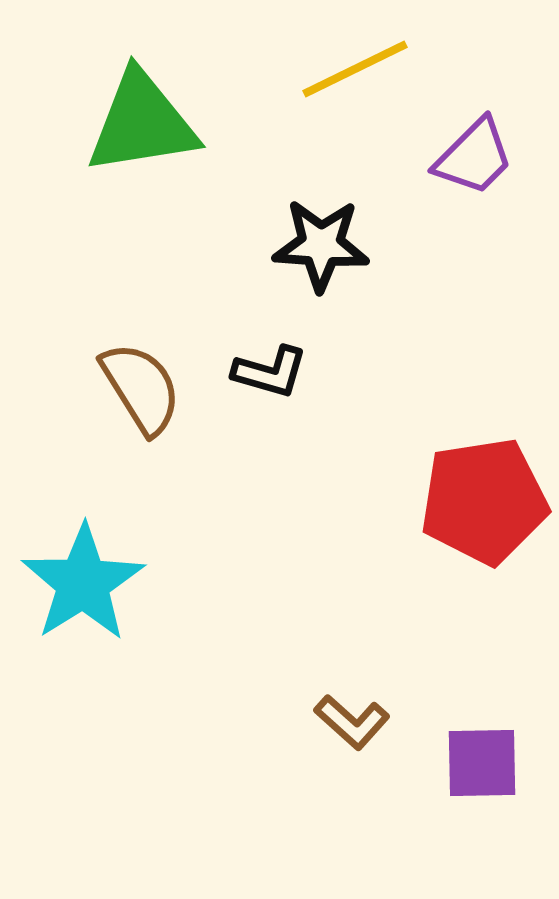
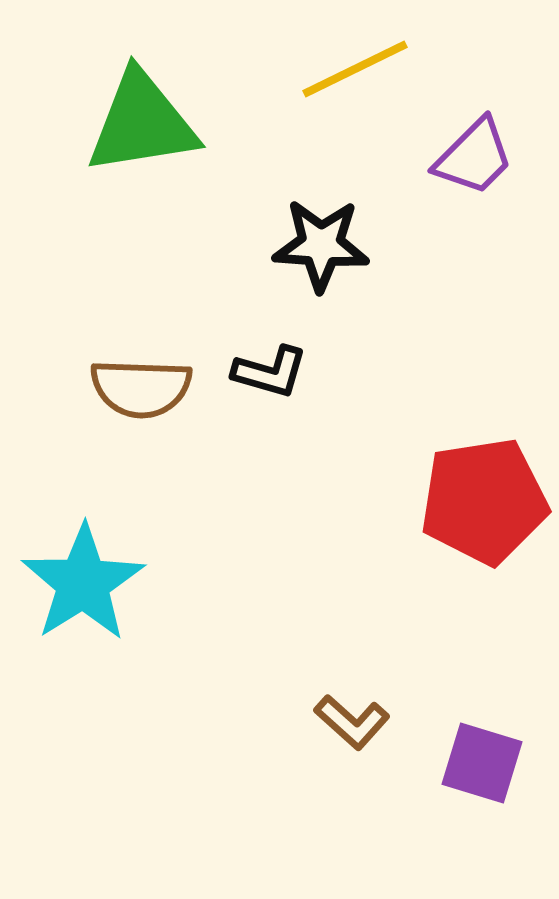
brown semicircle: rotated 124 degrees clockwise
purple square: rotated 18 degrees clockwise
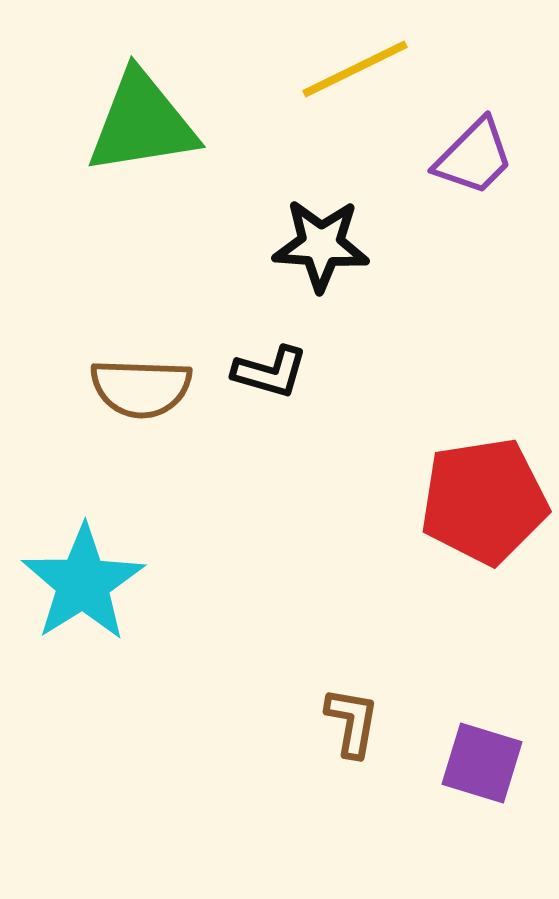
brown L-shape: rotated 122 degrees counterclockwise
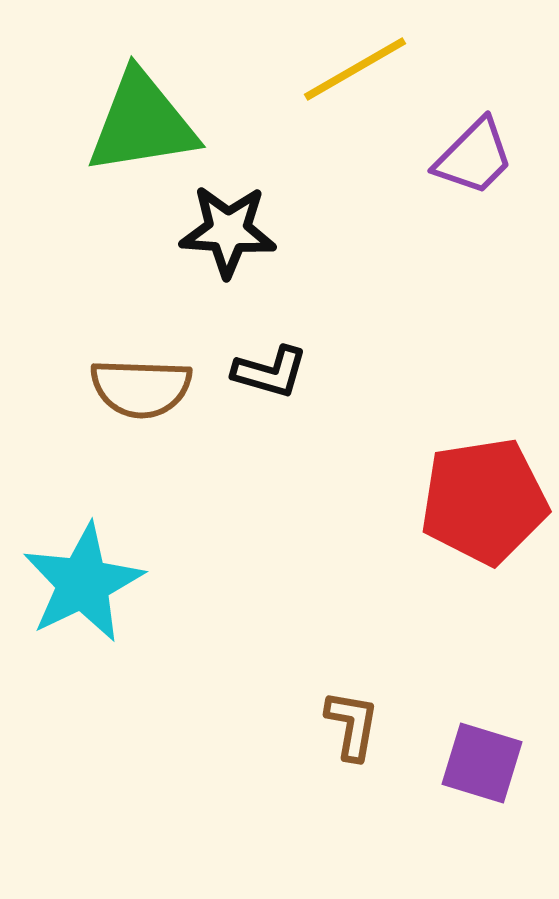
yellow line: rotated 4 degrees counterclockwise
black star: moved 93 px left, 14 px up
cyan star: rotated 6 degrees clockwise
brown L-shape: moved 3 px down
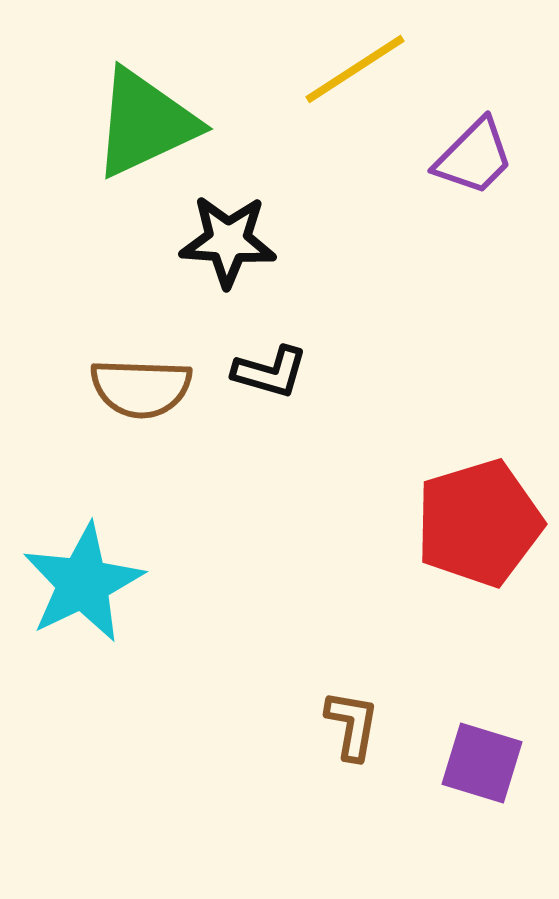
yellow line: rotated 3 degrees counterclockwise
green triangle: moved 3 px right; rotated 16 degrees counterclockwise
black star: moved 10 px down
red pentagon: moved 5 px left, 22 px down; rotated 8 degrees counterclockwise
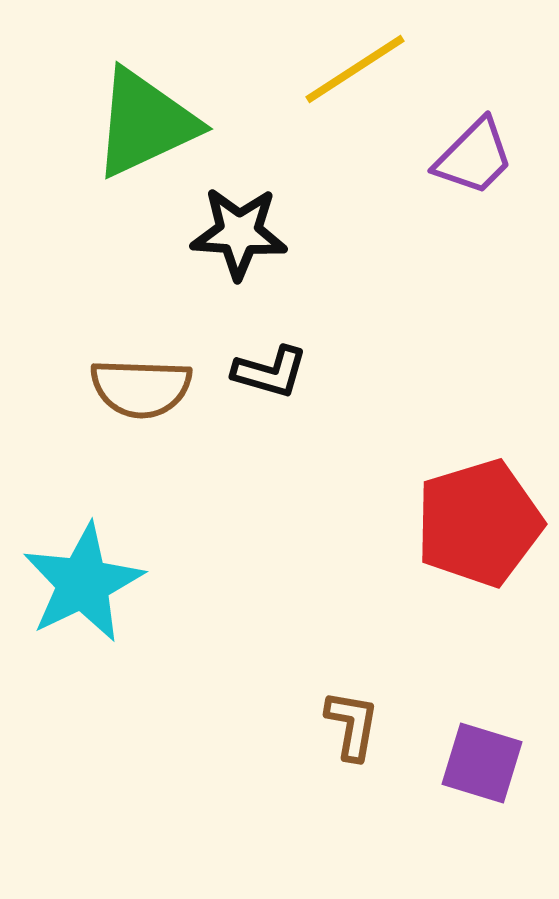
black star: moved 11 px right, 8 px up
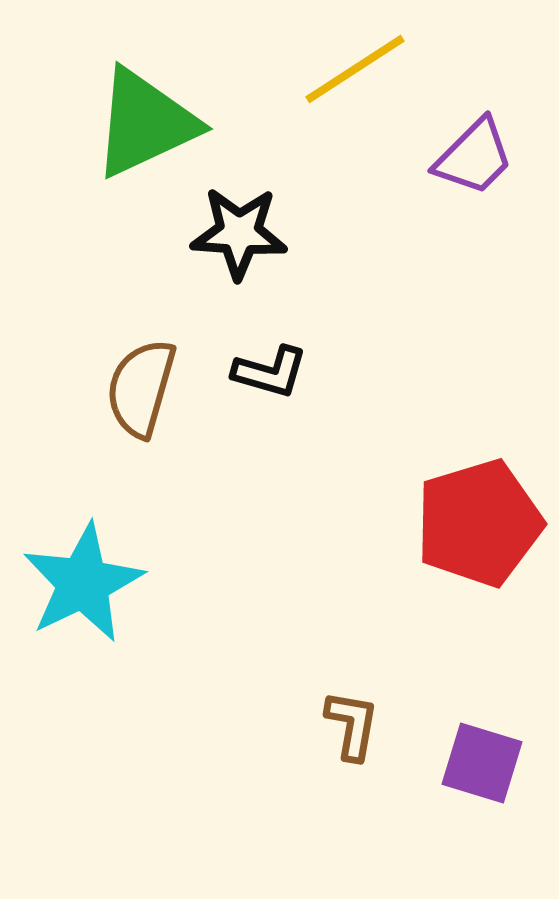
brown semicircle: rotated 104 degrees clockwise
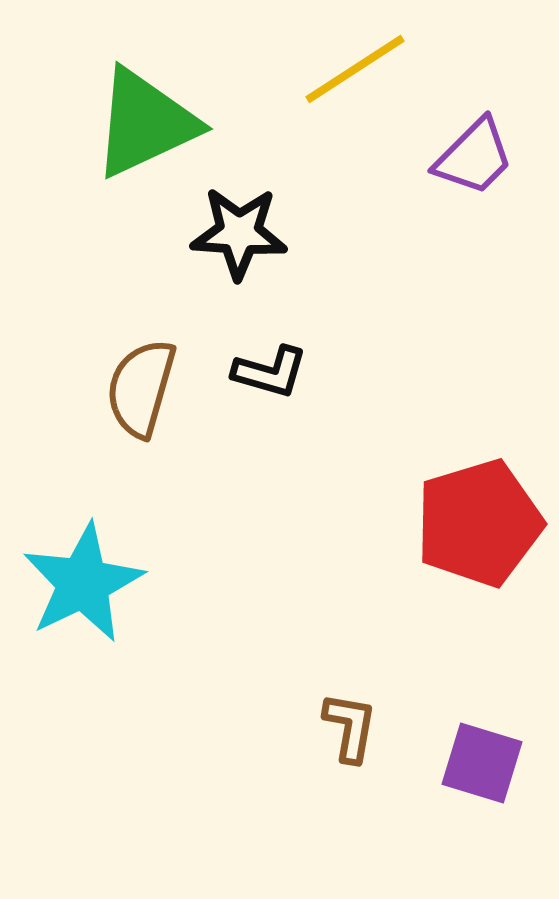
brown L-shape: moved 2 px left, 2 px down
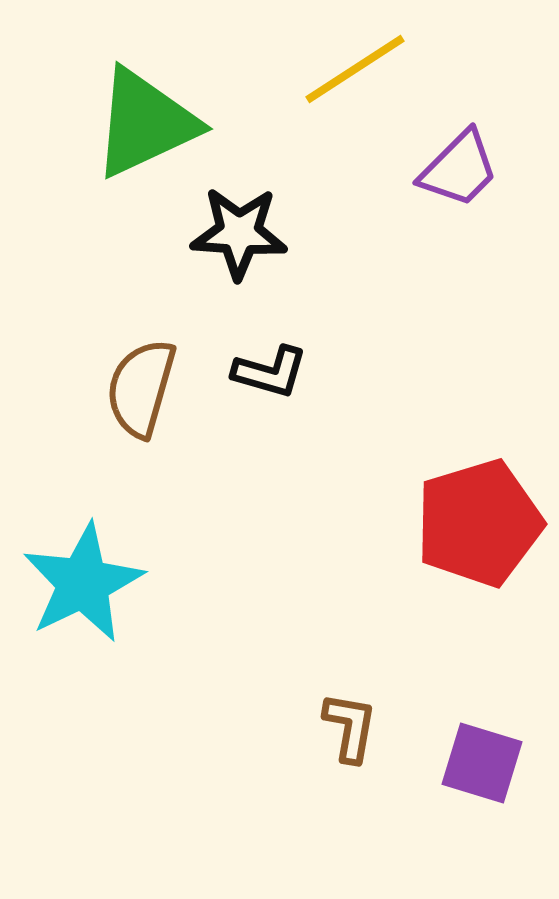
purple trapezoid: moved 15 px left, 12 px down
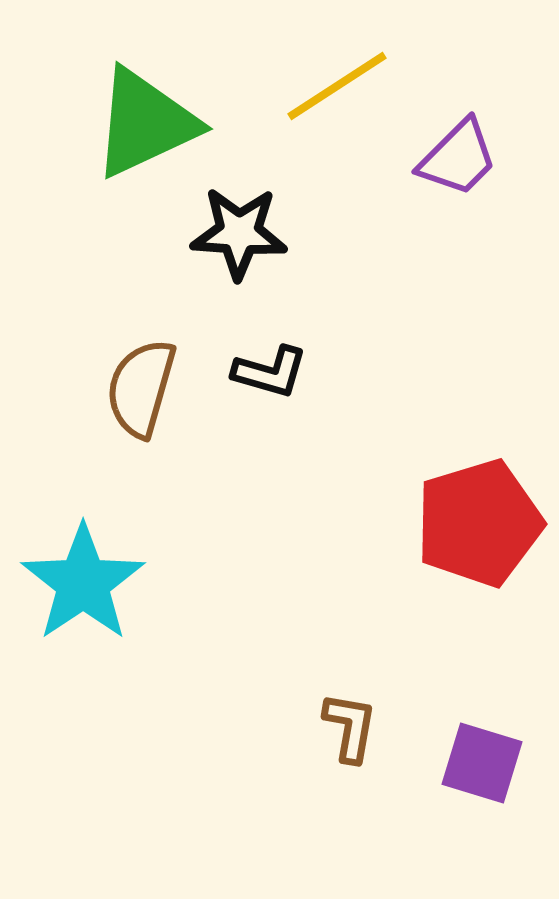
yellow line: moved 18 px left, 17 px down
purple trapezoid: moved 1 px left, 11 px up
cyan star: rotated 8 degrees counterclockwise
